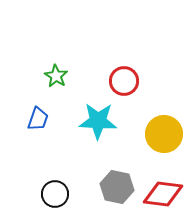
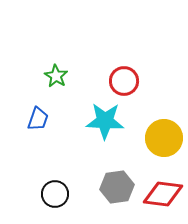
cyan star: moved 7 px right
yellow circle: moved 4 px down
gray hexagon: rotated 20 degrees counterclockwise
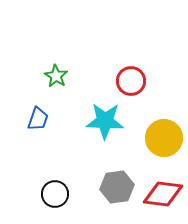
red circle: moved 7 px right
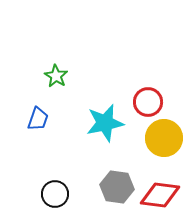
red circle: moved 17 px right, 21 px down
cyan star: moved 2 px down; rotated 15 degrees counterclockwise
gray hexagon: rotated 16 degrees clockwise
red diamond: moved 3 px left, 1 px down
